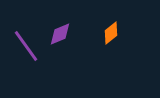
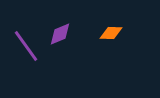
orange diamond: rotated 40 degrees clockwise
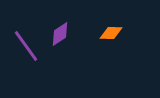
purple diamond: rotated 10 degrees counterclockwise
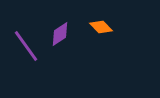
orange diamond: moved 10 px left, 6 px up; rotated 45 degrees clockwise
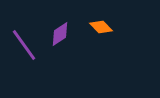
purple line: moved 2 px left, 1 px up
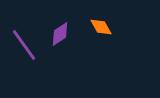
orange diamond: rotated 15 degrees clockwise
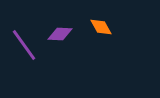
purple diamond: rotated 35 degrees clockwise
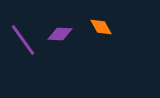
purple line: moved 1 px left, 5 px up
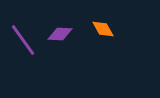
orange diamond: moved 2 px right, 2 px down
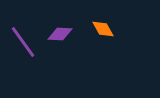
purple line: moved 2 px down
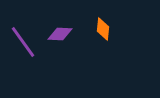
orange diamond: rotated 35 degrees clockwise
